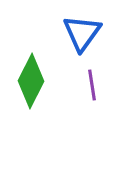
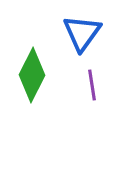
green diamond: moved 1 px right, 6 px up
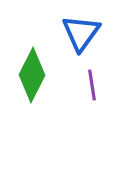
blue triangle: moved 1 px left
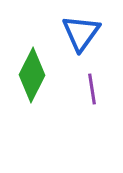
purple line: moved 4 px down
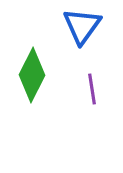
blue triangle: moved 1 px right, 7 px up
